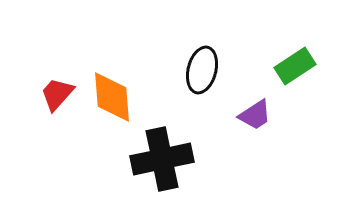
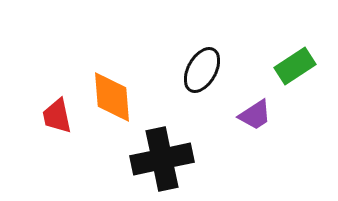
black ellipse: rotated 15 degrees clockwise
red trapezoid: moved 22 px down; rotated 54 degrees counterclockwise
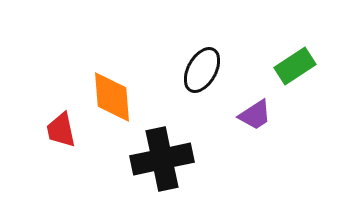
red trapezoid: moved 4 px right, 14 px down
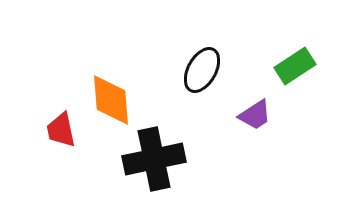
orange diamond: moved 1 px left, 3 px down
black cross: moved 8 px left
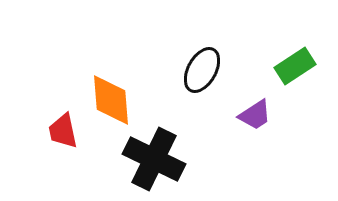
red trapezoid: moved 2 px right, 1 px down
black cross: rotated 38 degrees clockwise
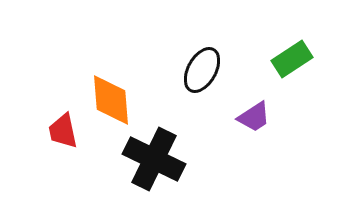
green rectangle: moved 3 px left, 7 px up
purple trapezoid: moved 1 px left, 2 px down
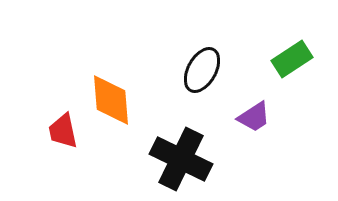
black cross: moved 27 px right
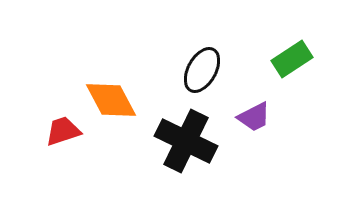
orange diamond: rotated 24 degrees counterclockwise
purple trapezoid: rotated 6 degrees clockwise
red trapezoid: rotated 84 degrees clockwise
black cross: moved 5 px right, 18 px up
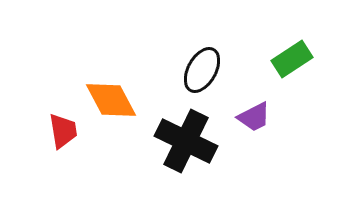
red trapezoid: rotated 99 degrees clockwise
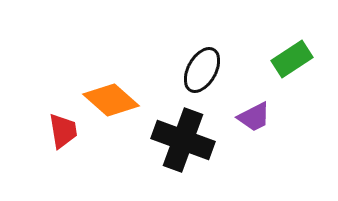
orange diamond: rotated 20 degrees counterclockwise
black cross: moved 3 px left, 1 px up; rotated 6 degrees counterclockwise
